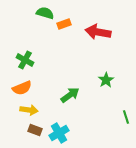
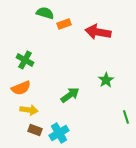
orange semicircle: moved 1 px left
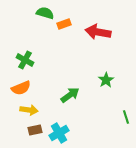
brown rectangle: rotated 32 degrees counterclockwise
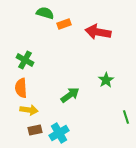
orange semicircle: rotated 108 degrees clockwise
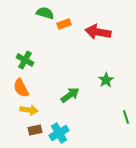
orange semicircle: rotated 24 degrees counterclockwise
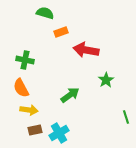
orange rectangle: moved 3 px left, 8 px down
red arrow: moved 12 px left, 18 px down
green cross: rotated 18 degrees counterclockwise
